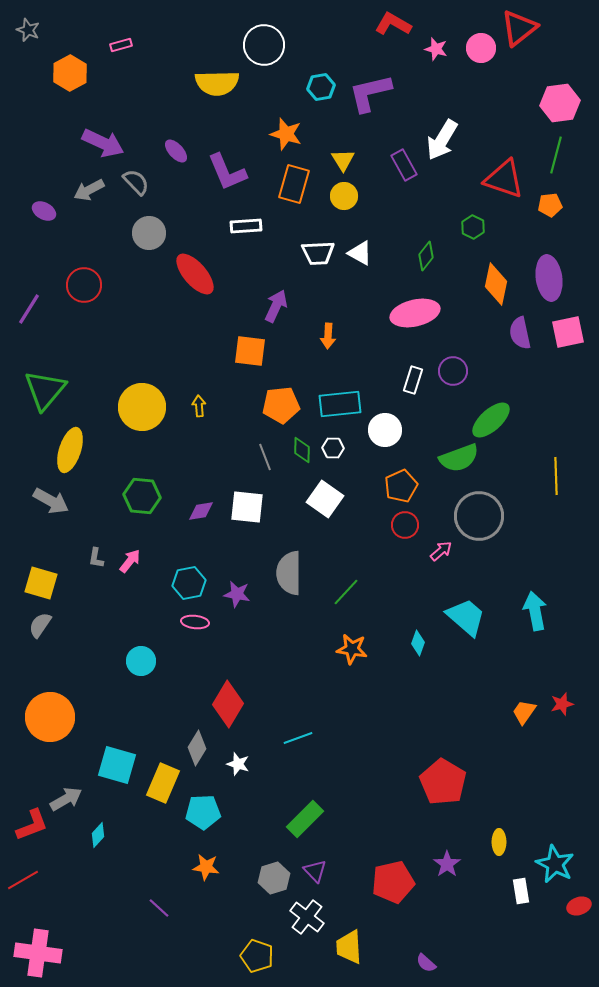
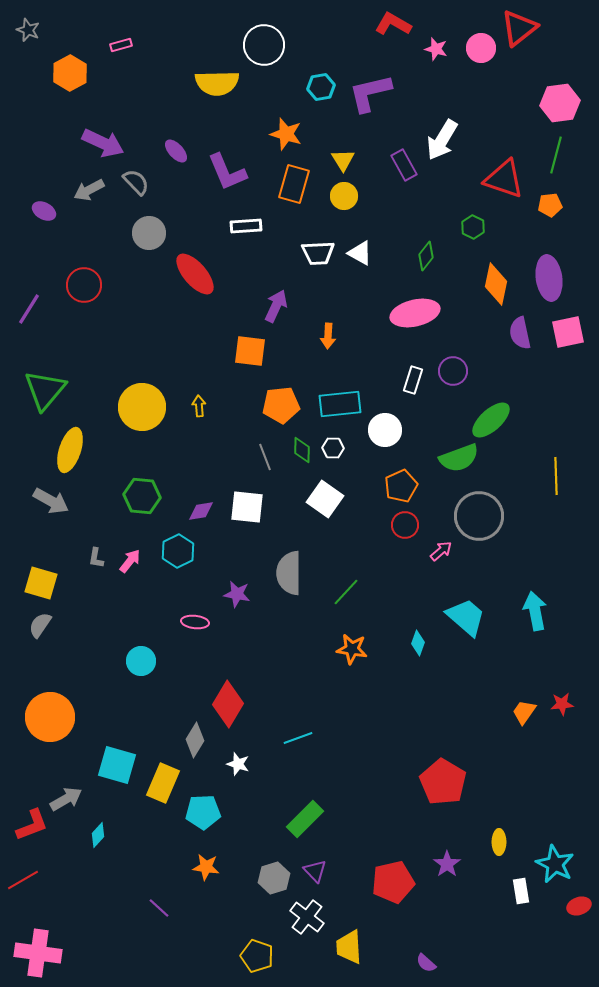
cyan hexagon at (189, 583): moved 11 px left, 32 px up; rotated 16 degrees counterclockwise
red star at (562, 704): rotated 10 degrees clockwise
gray diamond at (197, 748): moved 2 px left, 8 px up
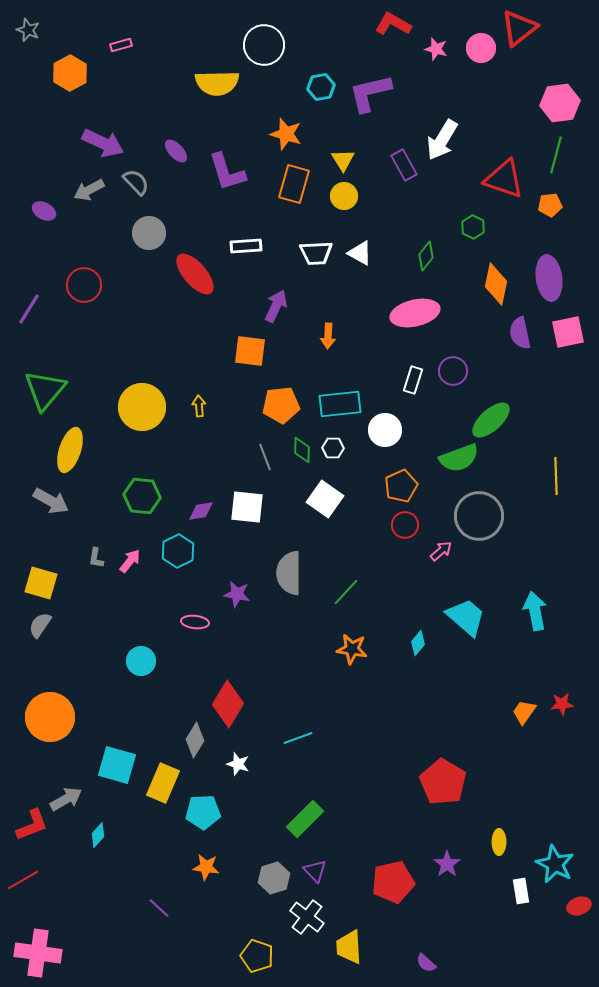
purple L-shape at (227, 172): rotated 6 degrees clockwise
white rectangle at (246, 226): moved 20 px down
white trapezoid at (318, 253): moved 2 px left
cyan diamond at (418, 643): rotated 20 degrees clockwise
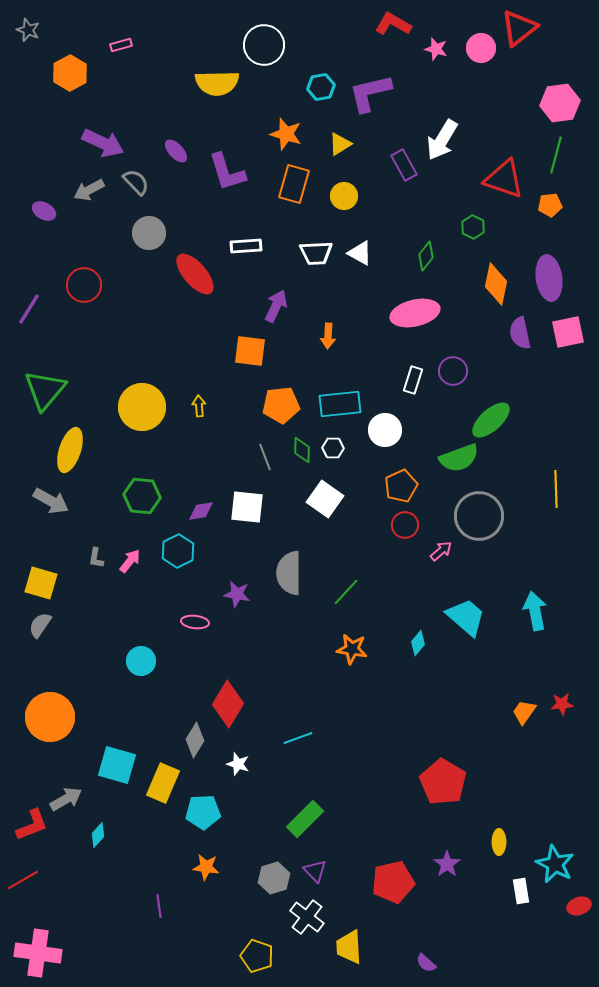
yellow triangle at (343, 160): moved 3 px left, 16 px up; rotated 30 degrees clockwise
yellow line at (556, 476): moved 13 px down
purple line at (159, 908): moved 2 px up; rotated 40 degrees clockwise
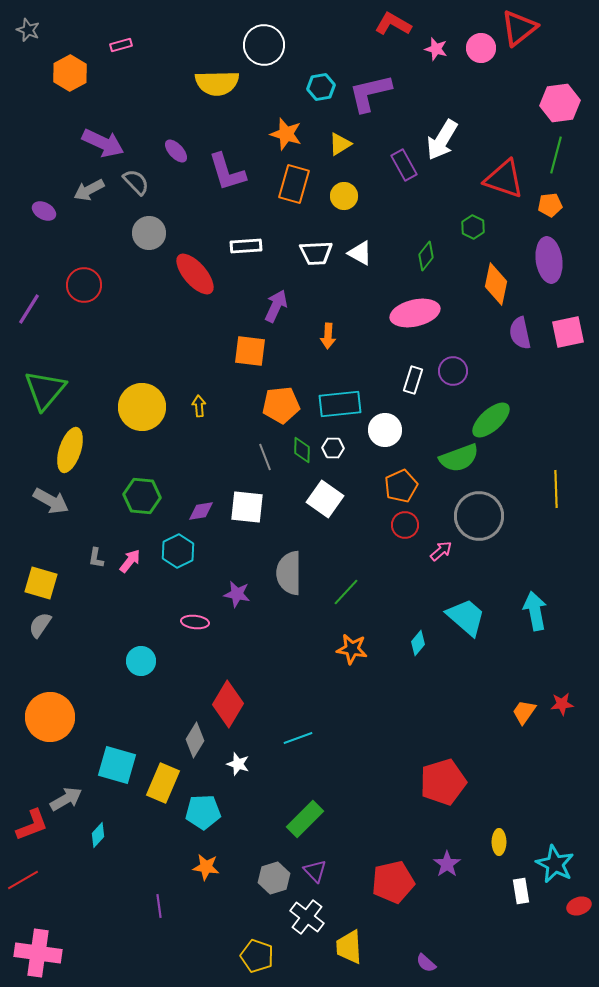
purple ellipse at (549, 278): moved 18 px up
red pentagon at (443, 782): rotated 24 degrees clockwise
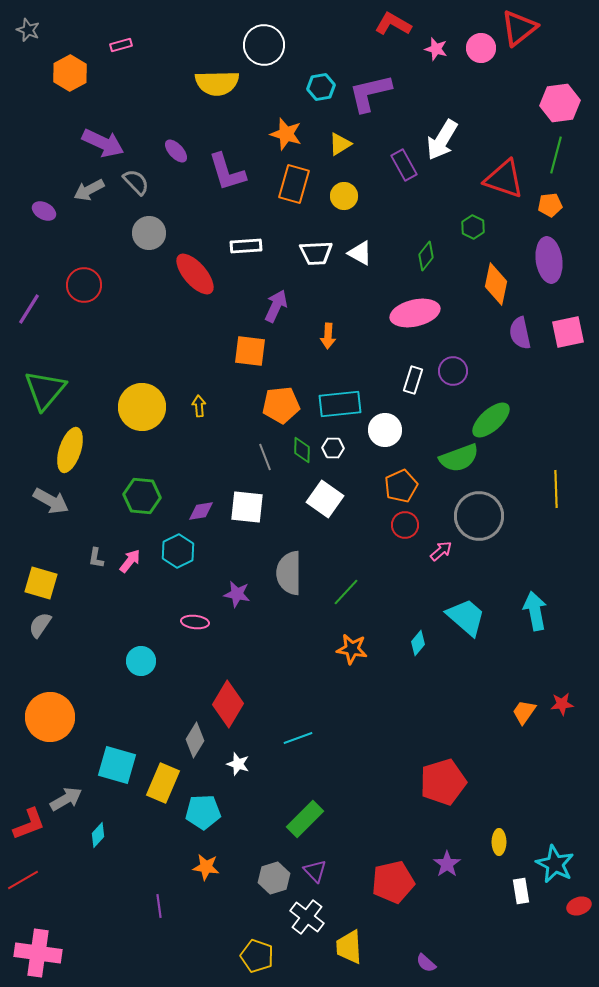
red L-shape at (32, 825): moved 3 px left, 1 px up
